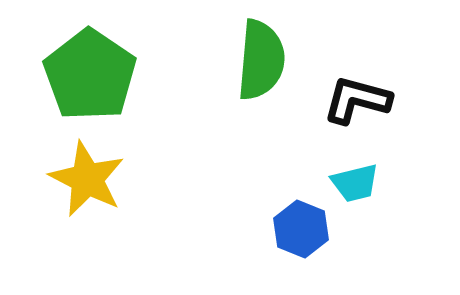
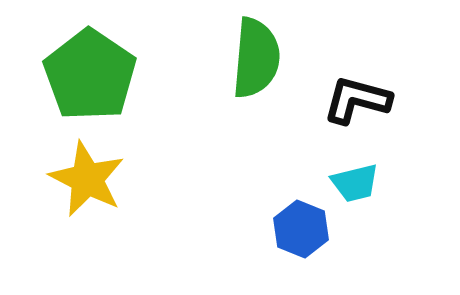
green semicircle: moved 5 px left, 2 px up
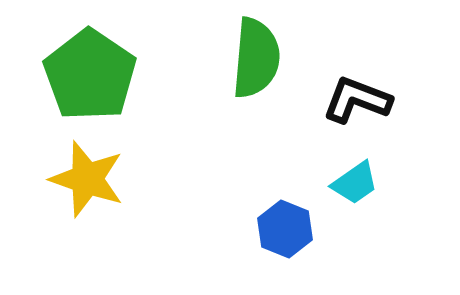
black L-shape: rotated 6 degrees clockwise
yellow star: rotated 8 degrees counterclockwise
cyan trapezoid: rotated 21 degrees counterclockwise
blue hexagon: moved 16 px left
